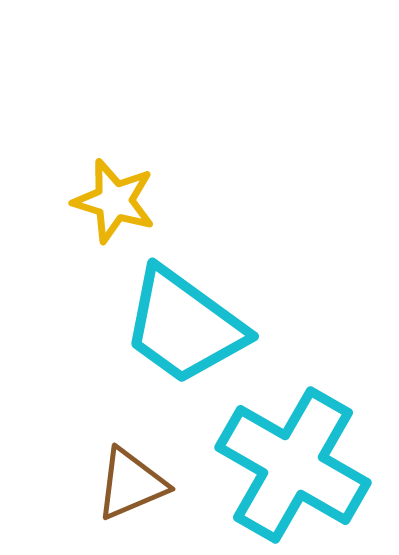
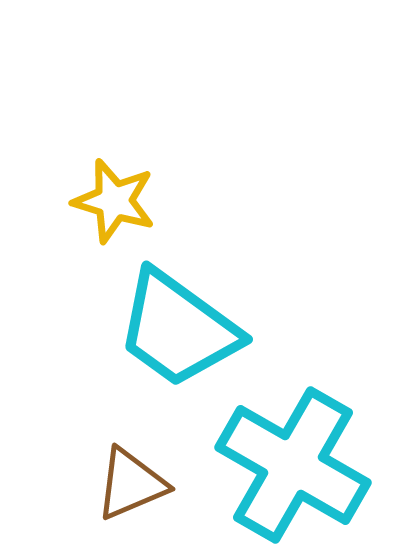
cyan trapezoid: moved 6 px left, 3 px down
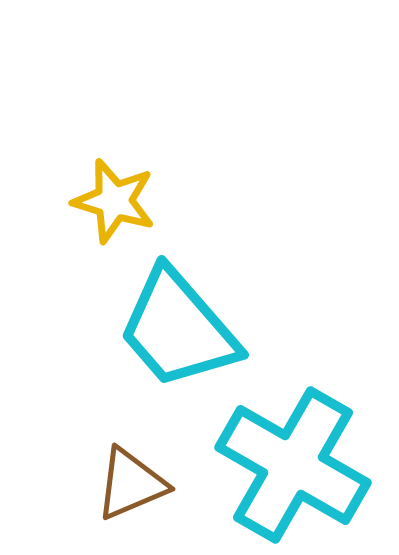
cyan trapezoid: rotated 13 degrees clockwise
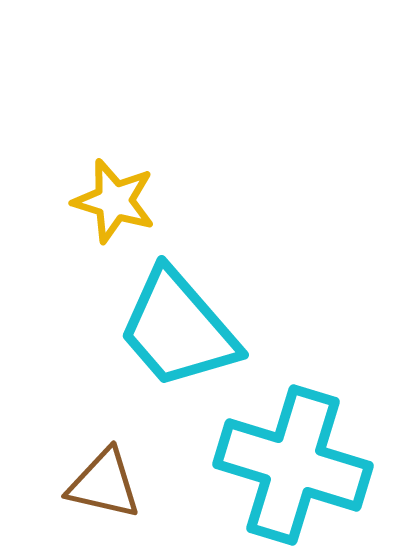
cyan cross: rotated 13 degrees counterclockwise
brown triangle: moved 27 px left; rotated 36 degrees clockwise
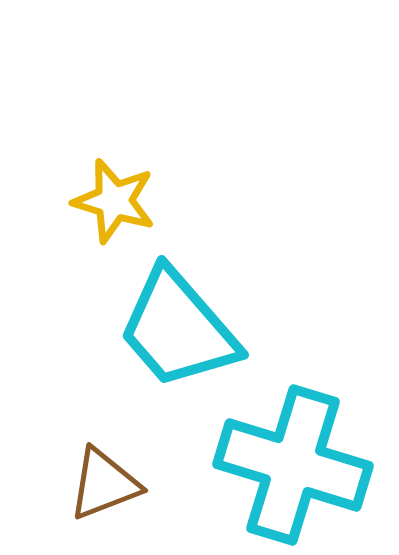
brown triangle: rotated 34 degrees counterclockwise
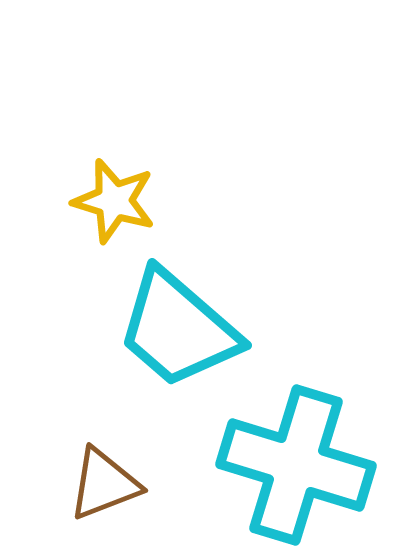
cyan trapezoid: rotated 8 degrees counterclockwise
cyan cross: moved 3 px right
